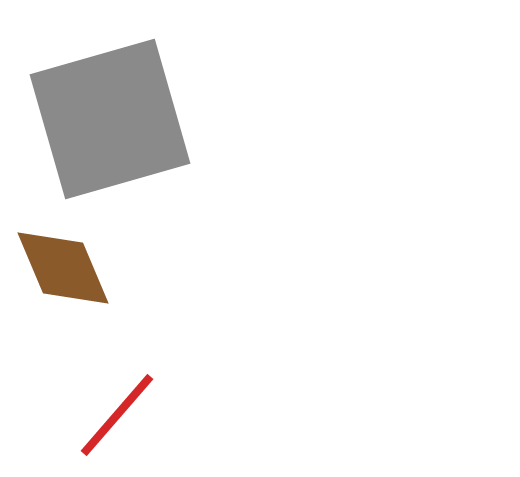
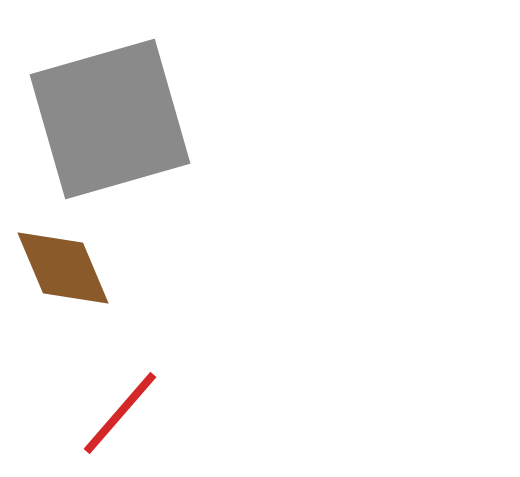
red line: moved 3 px right, 2 px up
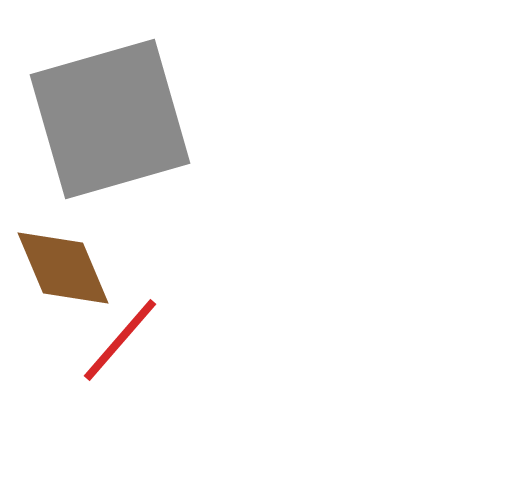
red line: moved 73 px up
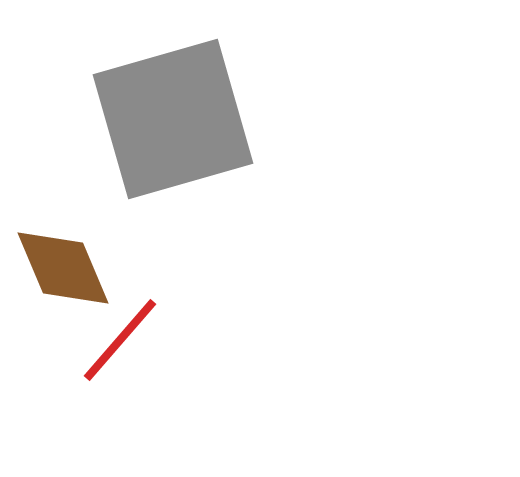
gray square: moved 63 px right
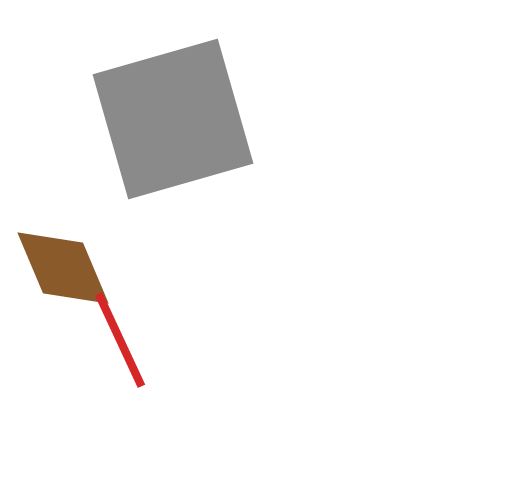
red line: rotated 66 degrees counterclockwise
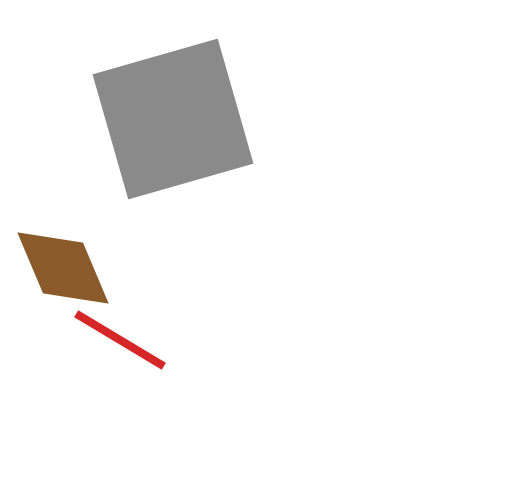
red line: rotated 34 degrees counterclockwise
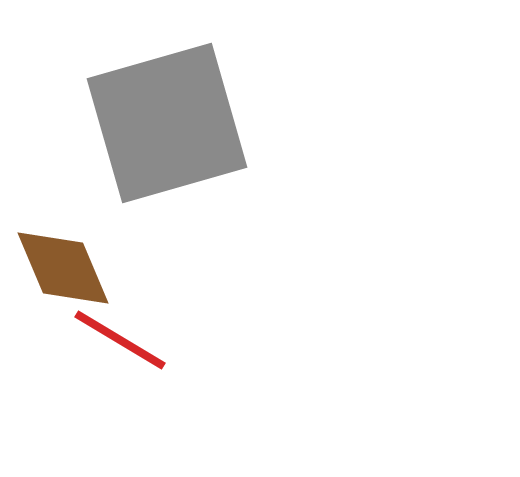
gray square: moved 6 px left, 4 px down
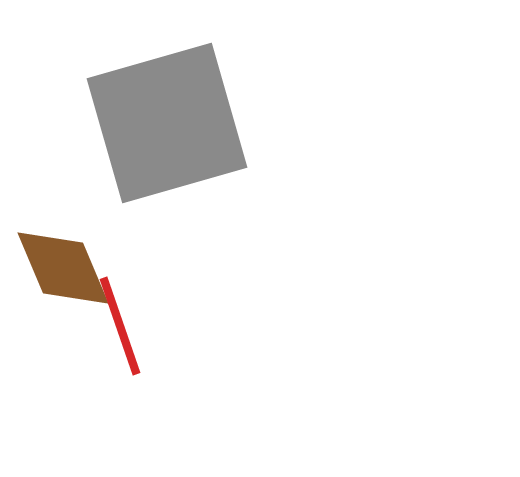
red line: moved 14 px up; rotated 40 degrees clockwise
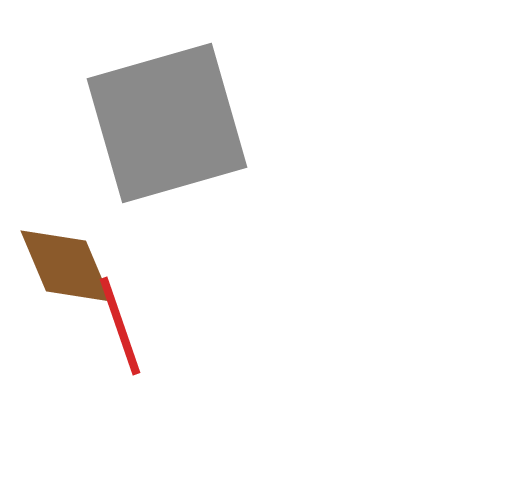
brown diamond: moved 3 px right, 2 px up
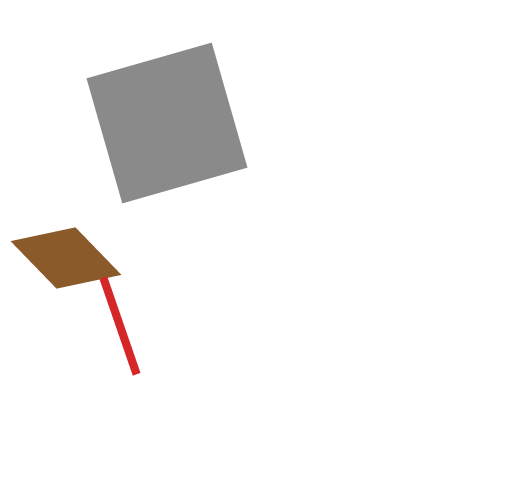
brown diamond: moved 8 px up; rotated 21 degrees counterclockwise
